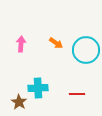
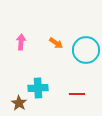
pink arrow: moved 2 px up
brown star: moved 1 px down
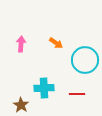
pink arrow: moved 2 px down
cyan circle: moved 1 px left, 10 px down
cyan cross: moved 6 px right
brown star: moved 2 px right, 2 px down
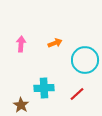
orange arrow: moved 1 px left; rotated 56 degrees counterclockwise
red line: rotated 42 degrees counterclockwise
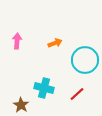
pink arrow: moved 4 px left, 3 px up
cyan cross: rotated 18 degrees clockwise
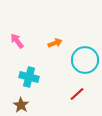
pink arrow: rotated 42 degrees counterclockwise
cyan cross: moved 15 px left, 11 px up
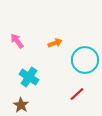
cyan cross: rotated 18 degrees clockwise
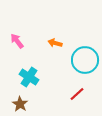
orange arrow: rotated 144 degrees counterclockwise
brown star: moved 1 px left, 1 px up
